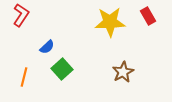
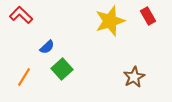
red L-shape: rotated 80 degrees counterclockwise
yellow star: moved 1 px up; rotated 16 degrees counterclockwise
brown star: moved 11 px right, 5 px down
orange line: rotated 18 degrees clockwise
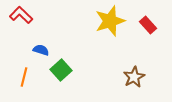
red rectangle: moved 9 px down; rotated 12 degrees counterclockwise
blue semicircle: moved 6 px left, 3 px down; rotated 119 degrees counterclockwise
green square: moved 1 px left, 1 px down
orange line: rotated 18 degrees counterclockwise
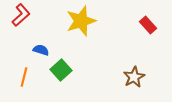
red L-shape: rotated 95 degrees clockwise
yellow star: moved 29 px left
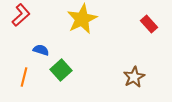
yellow star: moved 1 px right, 2 px up; rotated 8 degrees counterclockwise
red rectangle: moved 1 px right, 1 px up
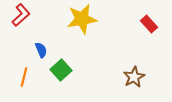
yellow star: rotated 16 degrees clockwise
blue semicircle: rotated 49 degrees clockwise
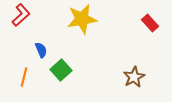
red rectangle: moved 1 px right, 1 px up
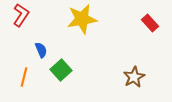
red L-shape: rotated 15 degrees counterclockwise
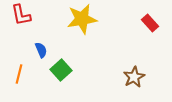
red L-shape: rotated 135 degrees clockwise
orange line: moved 5 px left, 3 px up
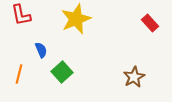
yellow star: moved 6 px left; rotated 12 degrees counterclockwise
green square: moved 1 px right, 2 px down
